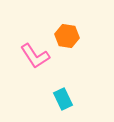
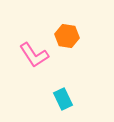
pink L-shape: moved 1 px left, 1 px up
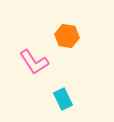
pink L-shape: moved 7 px down
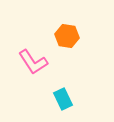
pink L-shape: moved 1 px left
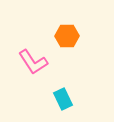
orange hexagon: rotated 10 degrees counterclockwise
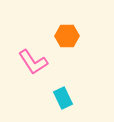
cyan rectangle: moved 1 px up
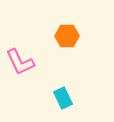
pink L-shape: moved 13 px left; rotated 8 degrees clockwise
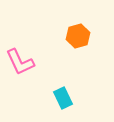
orange hexagon: moved 11 px right; rotated 15 degrees counterclockwise
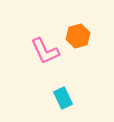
pink L-shape: moved 25 px right, 11 px up
